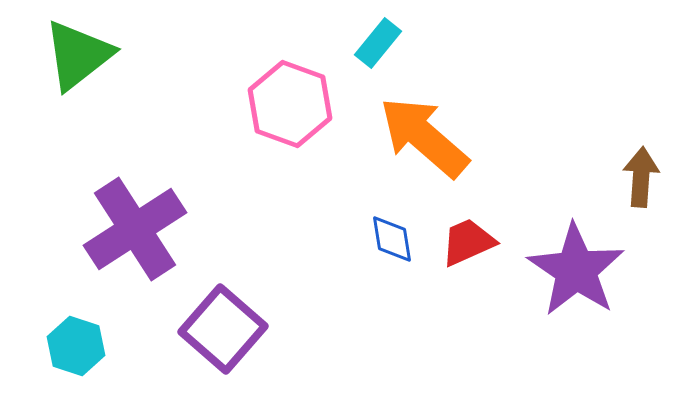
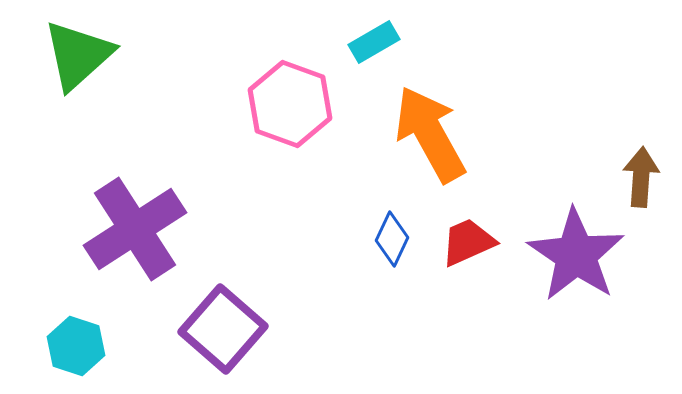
cyan rectangle: moved 4 px left, 1 px up; rotated 21 degrees clockwise
green triangle: rotated 4 degrees counterclockwise
orange arrow: moved 6 px right, 3 px up; rotated 20 degrees clockwise
blue diamond: rotated 34 degrees clockwise
purple star: moved 15 px up
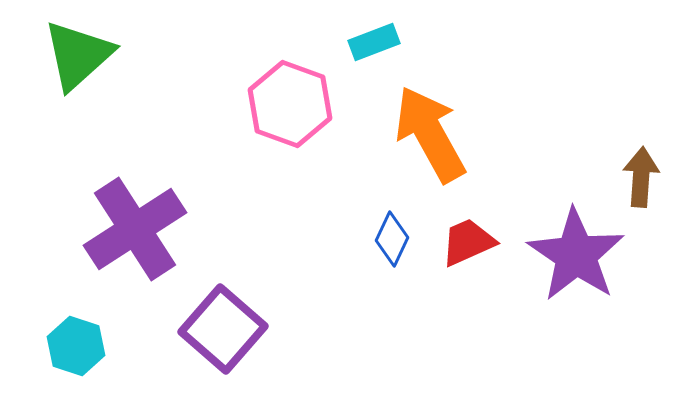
cyan rectangle: rotated 9 degrees clockwise
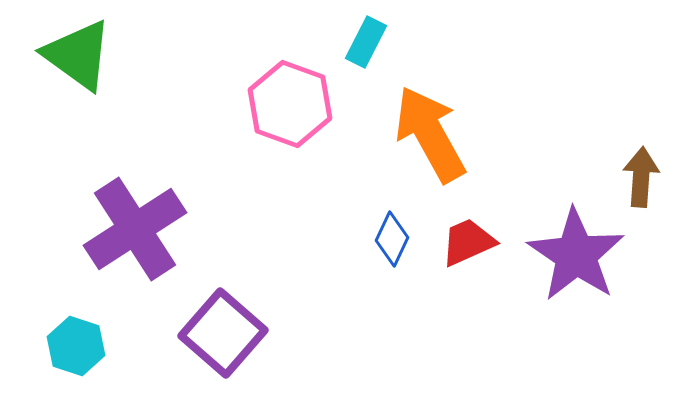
cyan rectangle: moved 8 px left; rotated 42 degrees counterclockwise
green triangle: rotated 42 degrees counterclockwise
purple square: moved 4 px down
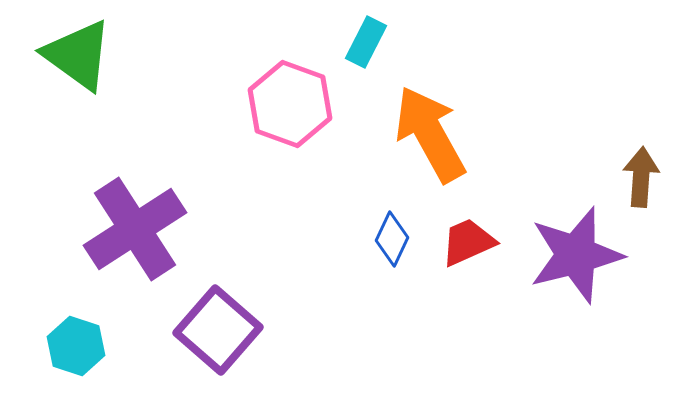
purple star: rotated 24 degrees clockwise
purple square: moved 5 px left, 3 px up
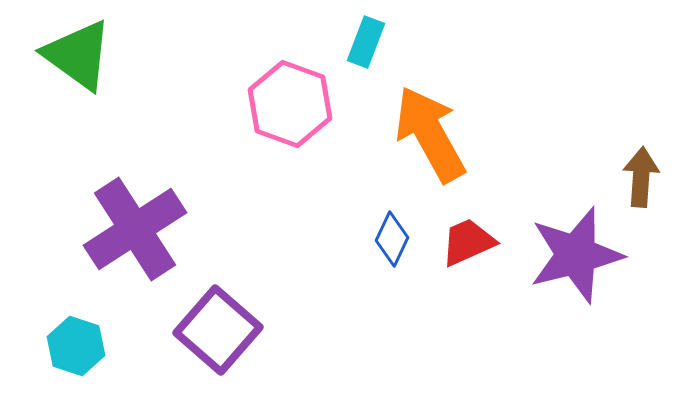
cyan rectangle: rotated 6 degrees counterclockwise
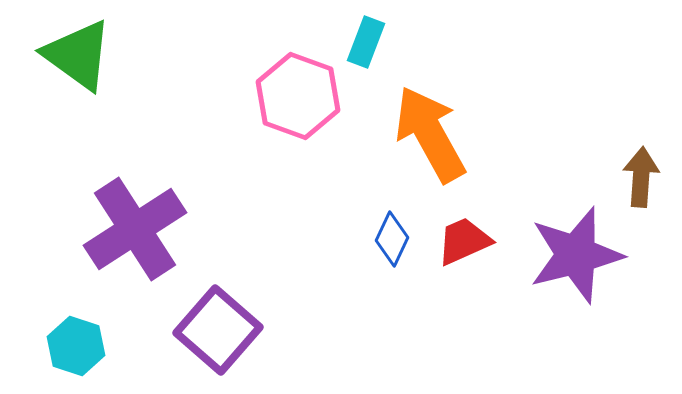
pink hexagon: moved 8 px right, 8 px up
red trapezoid: moved 4 px left, 1 px up
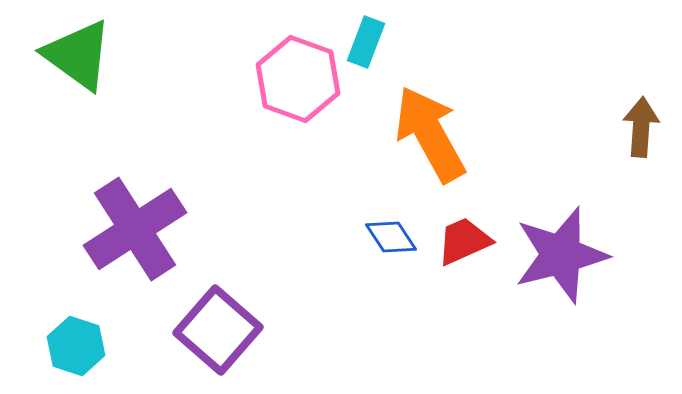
pink hexagon: moved 17 px up
brown arrow: moved 50 px up
blue diamond: moved 1 px left, 2 px up; rotated 58 degrees counterclockwise
purple star: moved 15 px left
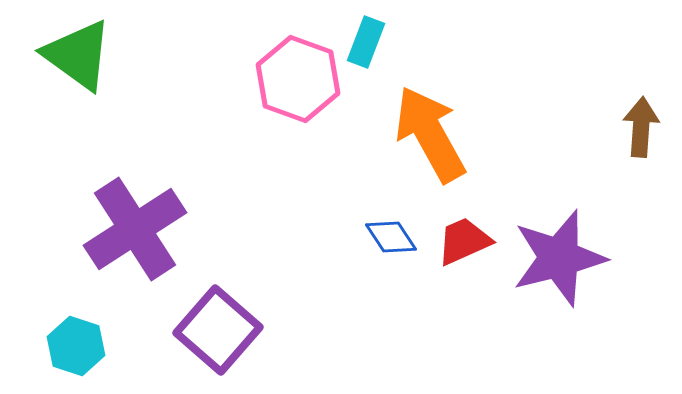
purple star: moved 2 px left, 3 px down
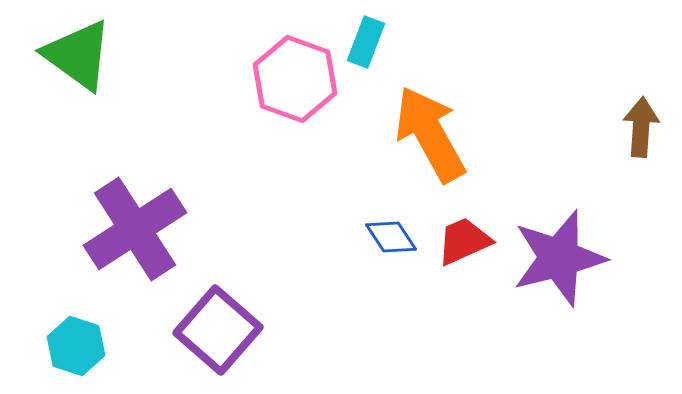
pink hexagon: moved 3 px left
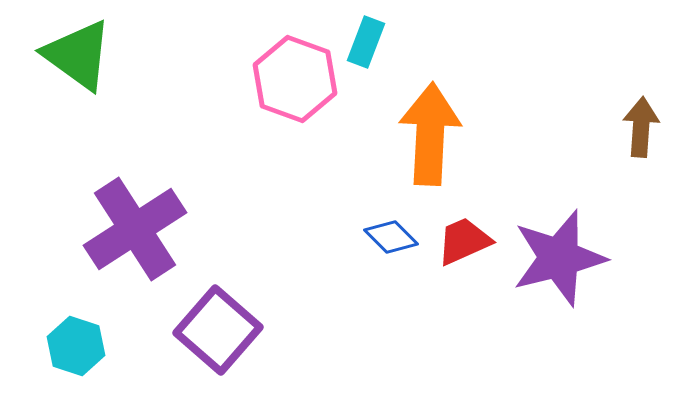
orange arrow: rotated 32 degrees clockwise
blue diamond: rotated 12 degrees counterclockwise
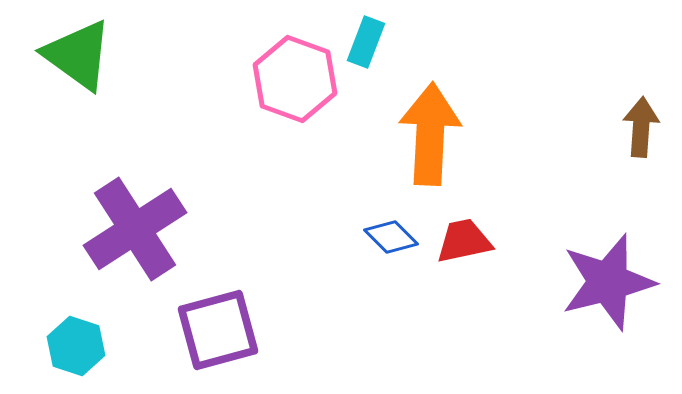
red trapezoid: rotated 12 degrees clockwise
purple star: moved 49 px right, 24 px down
purple square: rotated 34 degrees clockwise
